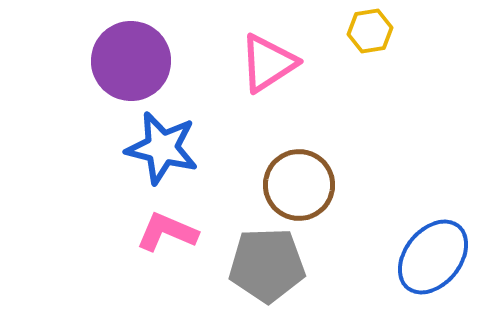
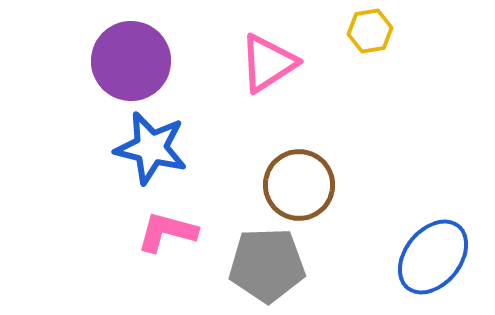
blue star: moved 11 px left
pink L-shape: rotated 8 degrees counterclockwise
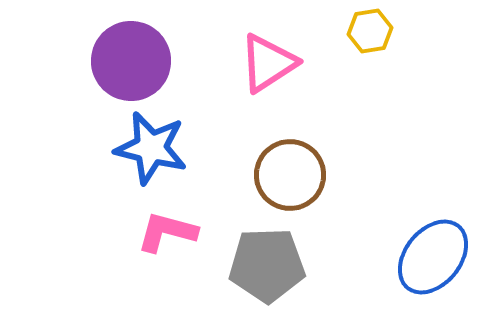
brown circle: moved 9 px left, 10 px up
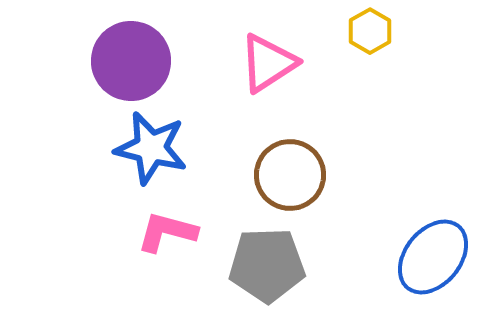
yellow hexagon: rotated 21 degrees counterclockwise
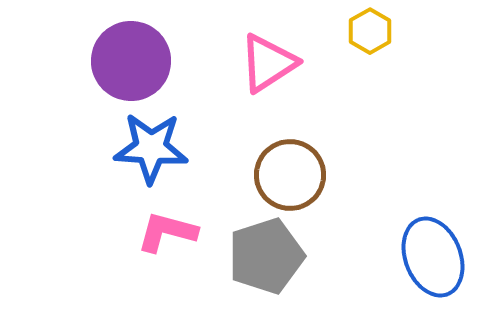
blue star: rotated 10 degrees counterclockwise
blue ellipse: rotated 60 degrees counterclockwise
gray pentagon: moved 1 px left, 9 px up; rotated 16 degrees counterclockwise
